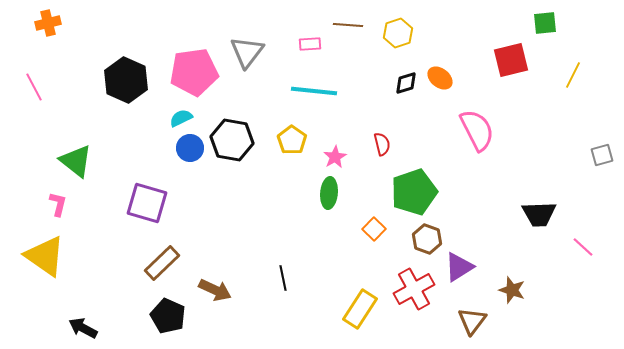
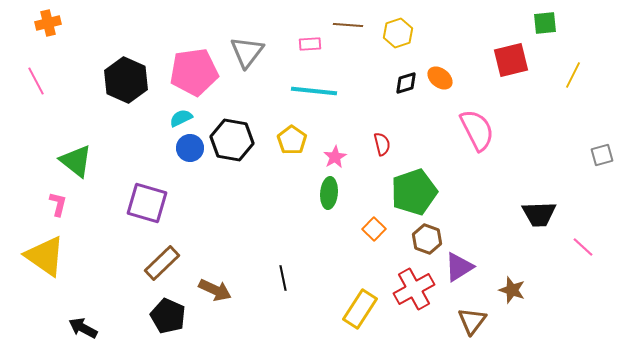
pink line at (34, 87): moved 2 px right, 6 px up
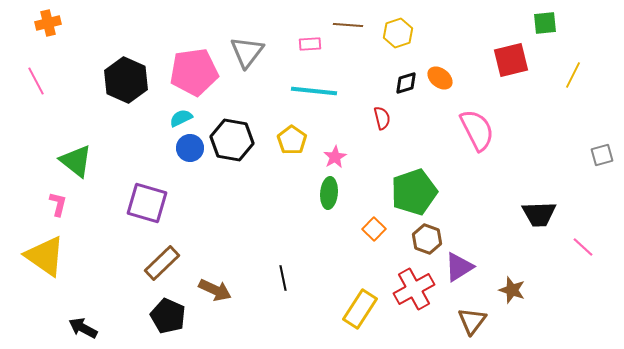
red semicircle at (382, 144): moved 26 px up
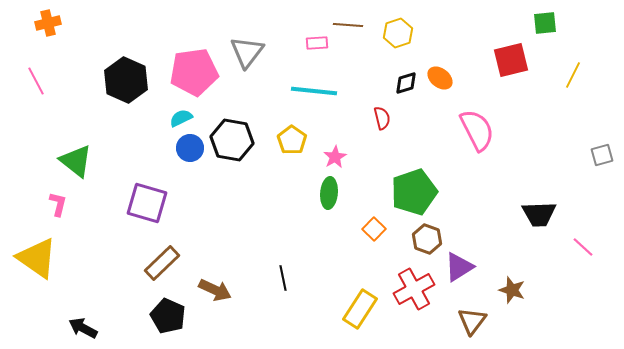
pink rectangle at (310, 44): moved 7 px right, 1 px up
yellow triangle at (45, 256): moved 8 px left, 2 px down
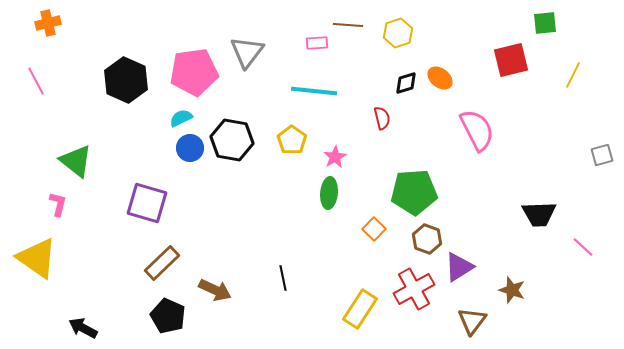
green pentagon at (414, 192): rotated 15 degrees clockwise
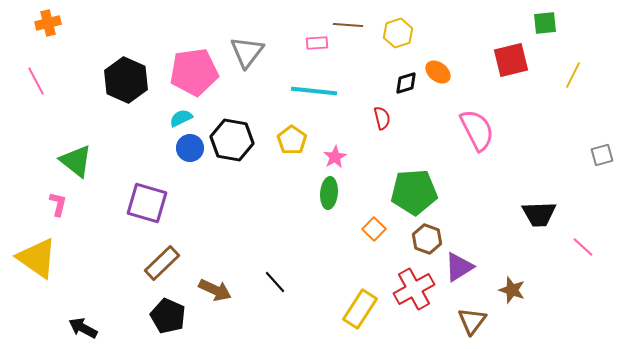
orange ellipse at (440, 78): moved 2 px left, 6 px up
black line at (283, 278): moved 8 px left, 4 px down; rotated 30 degrees counterclockwise
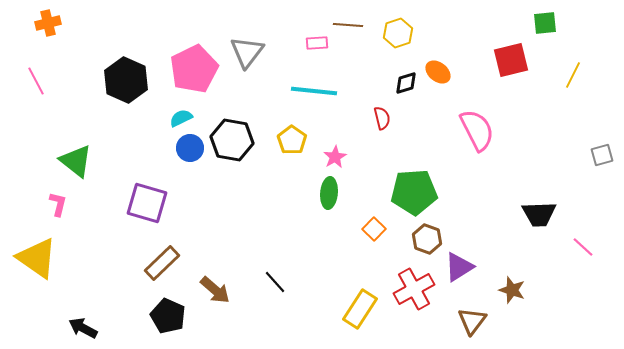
pink pentagon at (194, 72): moved 3 px up; rotated 18 degrees counterclockwise
brown arrow at (215, 290): rotated 16 degrees clockwise
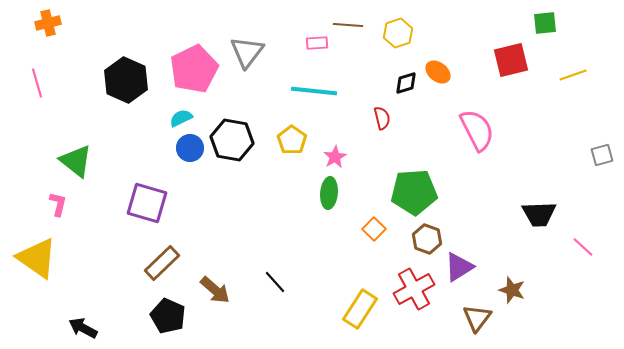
yellow line at (573, 75): rotated 44 degrees clockwise
pink line at (36, 81): moved 1 px right, 2 px down; rotated 12 degrees clockwise
brown triangle at (472, 321): moved 5 px right, 3 px up
